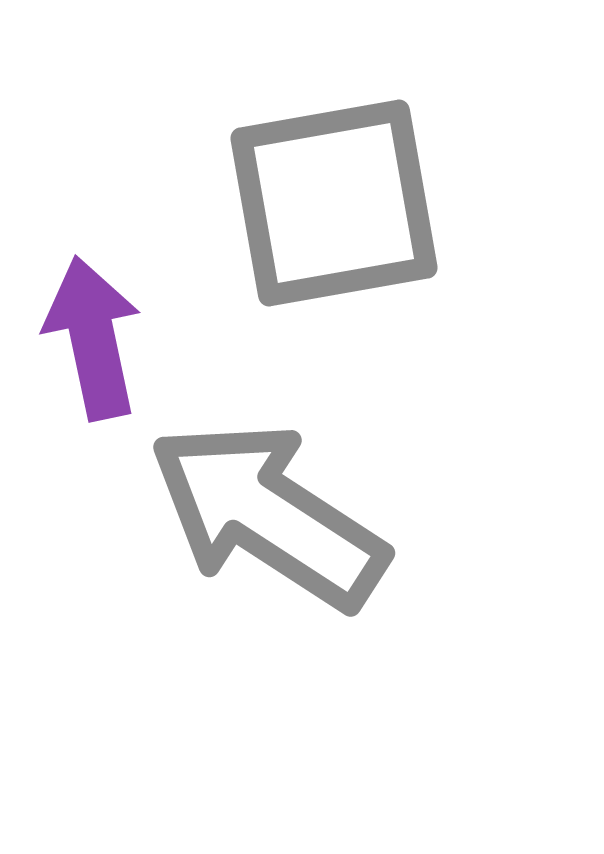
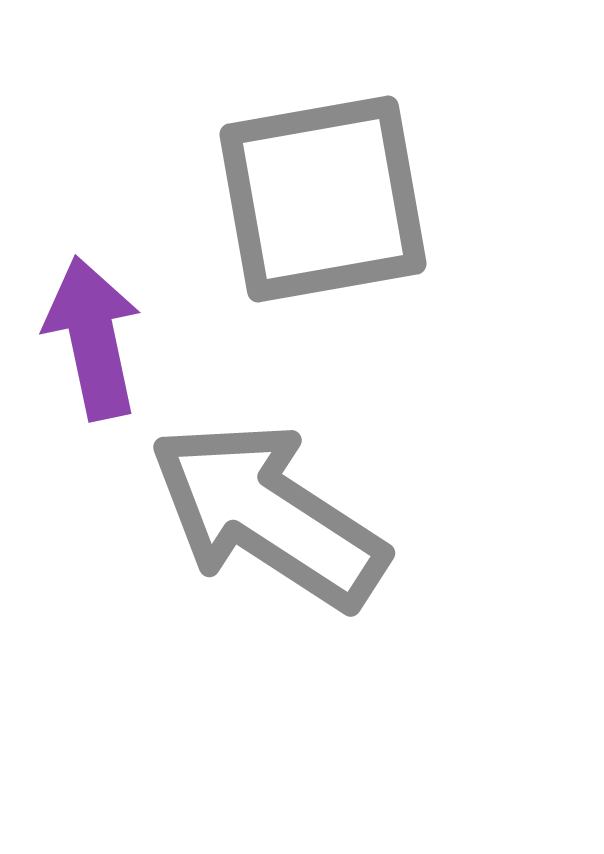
gray square: moved 11 px left, 4 px up
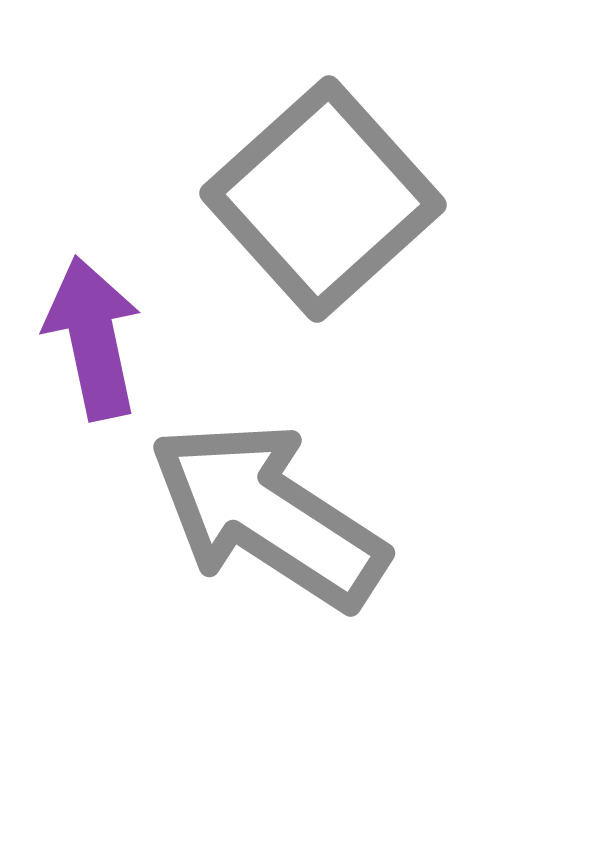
gray square: rotated 32 degrees counterclockwise
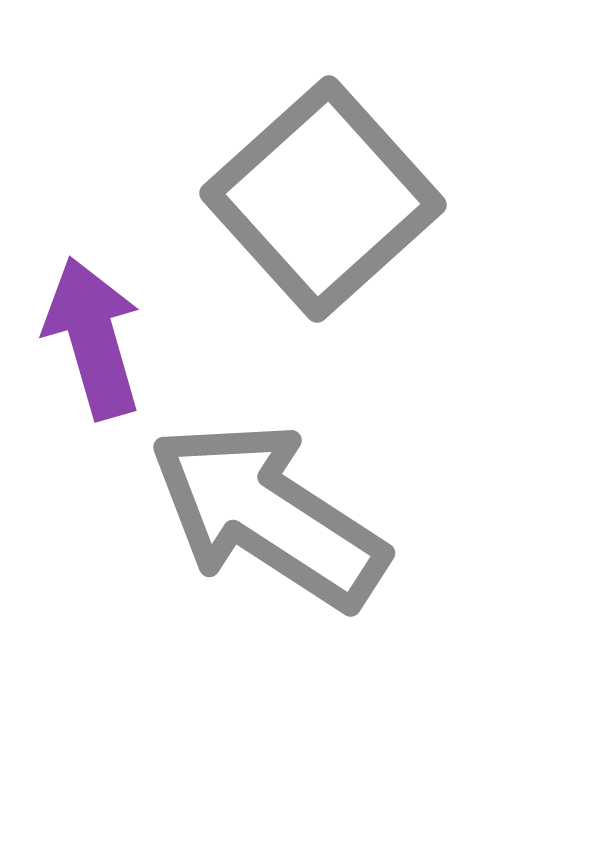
purple arrow: rotated 4 degrees counterclockwise
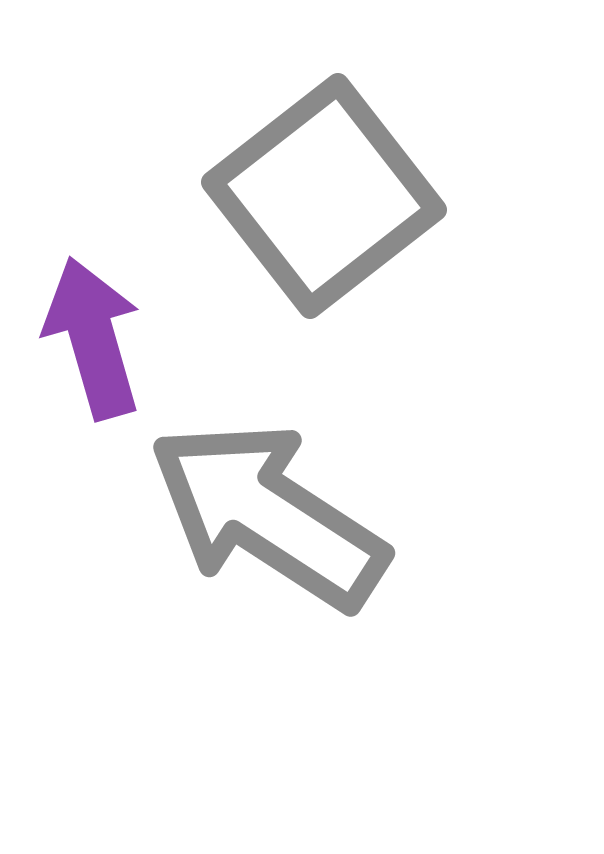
gray square: moved 1 px right, 3 px up; rotated 4 degrees clockwise
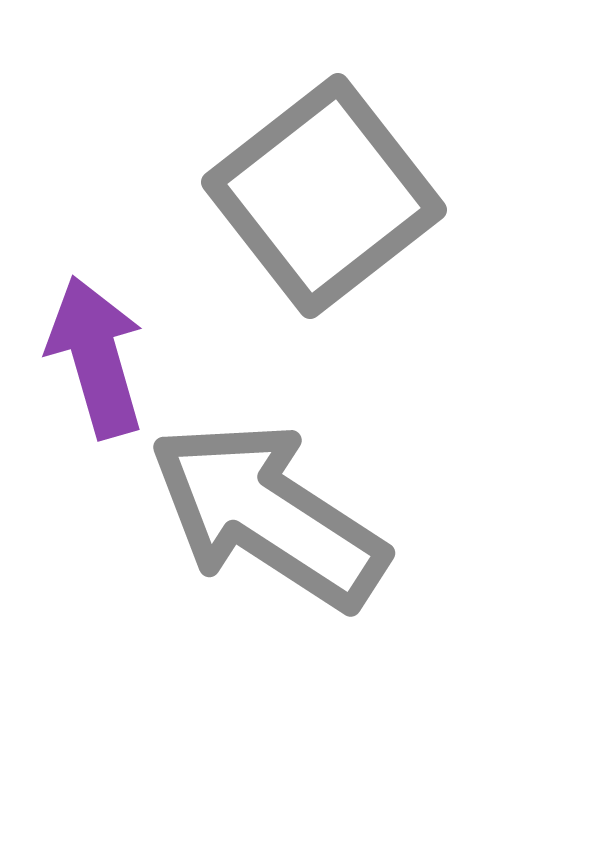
purple arrow: moved 3 px right, 19 px down
